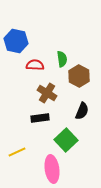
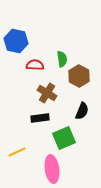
green square: moved 2 px left, 2 px up; rotated 20 degrees clockwise
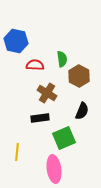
yellow line: rotated 60 degrees counterclockwise
pink ellipse: moved 2 px right
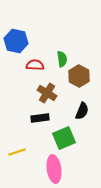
yellow line: rotated 66 degrees clockwise
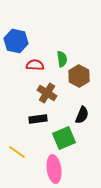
black semicircle: moved 4 px down
black rectangle: moved 2 px left, 1 px down
yellow line: rotated 54 degrees clockwise
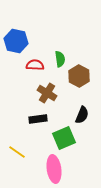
green semicircle: moved 2 px left
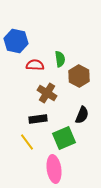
yellow line: moved 10 px right, 10 px up; rotated 18 degrees clockwise
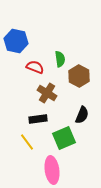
red semicircle: moved 2 px down; rotated 18 degrees clockwise
pink ellipse: moved 2 px left, 1 px down
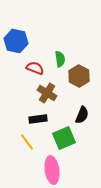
red semicircle: moved 1 px down
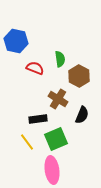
brown cross: moved 11 px right, 6 px down
green square: moved 8 px left, 1 px down
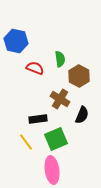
brown cross: moved 2 px right
yellow line: moved 1 px left
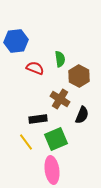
blue hexagon: rotated 20 degrees counterclockwise
